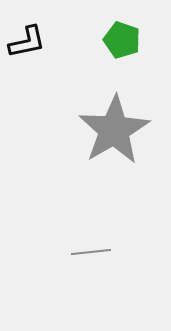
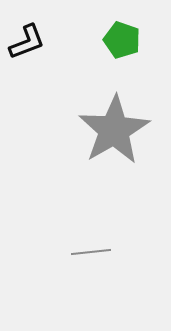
black L-shape: rotated 9 degrees counterclockwise
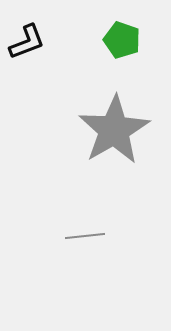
gray line: moved 6 px left, 16 px up
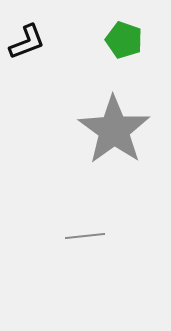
green pentagon: moved 2 px right
gray star: rotated 6 degrees counterclockwise
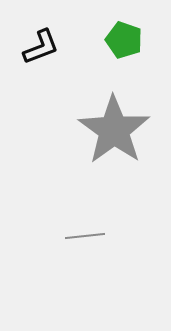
black L-shape: moved 14 px right, 5 px down
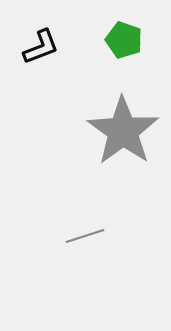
gray star: moved 9 px right, 1 px down
gray line: rotated 12 degrees counterclockwise
